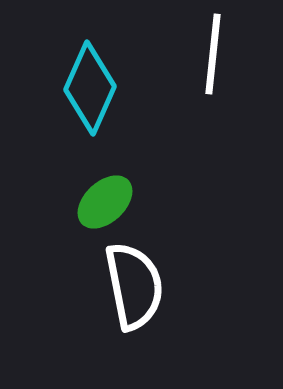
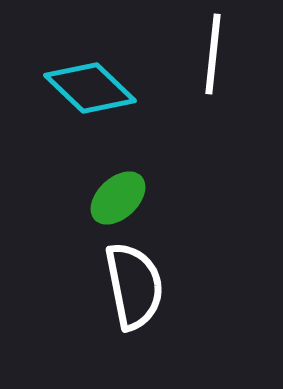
cyan diamond: rotated 70 degrees counterclockwise
green ellipse: moved 13 px right, 4 px up
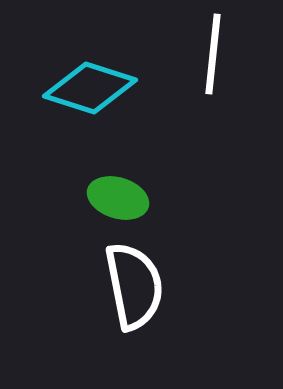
cyan diamond: rotated 26 degrees counterclockwise
green ellipse: rotated 60 degrees clockwise
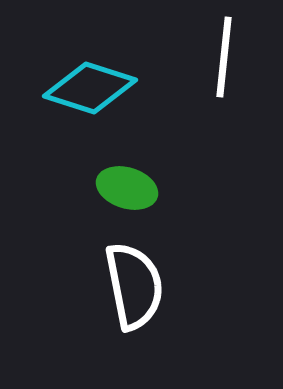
white line: moved 11 px right, 3 px down
green ellipse: moved 9 px right, 10 px up
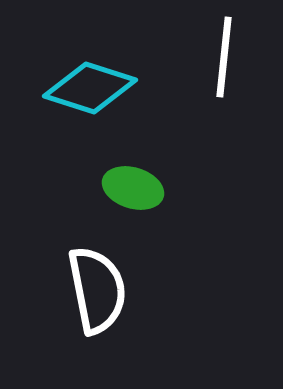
green ellipse: moved 6 px right
white semicircle: moved 37 px left, 4 px down
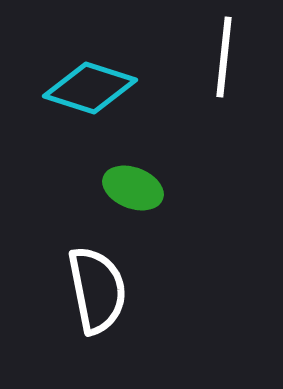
green ellipse: rotated 4 degrees clockwise
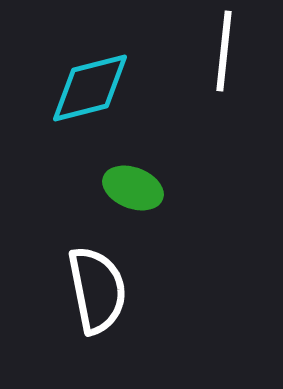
white line: moved 6 px up
cyan diamond: rotated 32 degrees counterclockwise
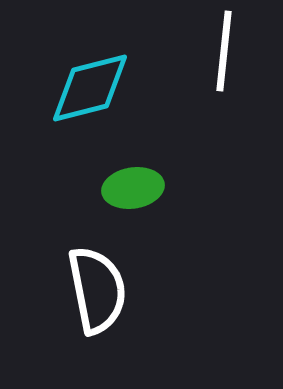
green ellipse: rotated 30 degrees counterclockwise
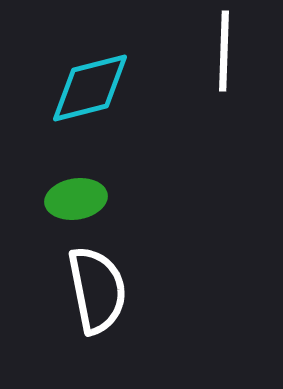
white line: rotated 4 degrees counterclockwise
green ellipse: moved 57 px left, 11 px down
